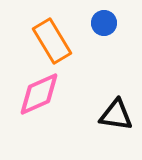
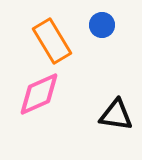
blue circle: moved 2 px left, 2 px down
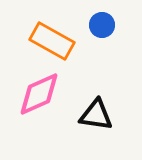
orange rectangle: rotated 30 degrees counterclockwise
black triangle: moved 20 px left
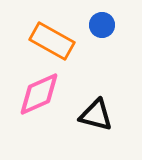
black triangle: rotated 6 degrees clockwise
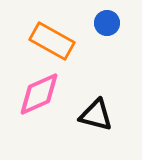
blue circle: moved 5 px right, 2 px up
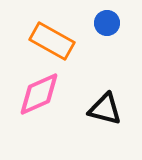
black triangle: moved 9 px right, 6 px up
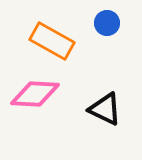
pink diamond: moved 4 px left; rotated 27 degrees clockwise
black triangle: rotated 12 degrees clockwise
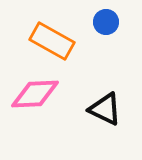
blue circle: moved 1 px left, 1 px up
pink diamond: rotated 6 degrees counterclockwise
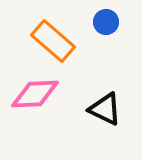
orange rectangle: moved 1 px right; rotated 12 degrees clockwise
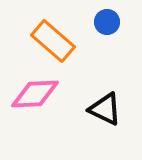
blue circle: moved 1 px right
